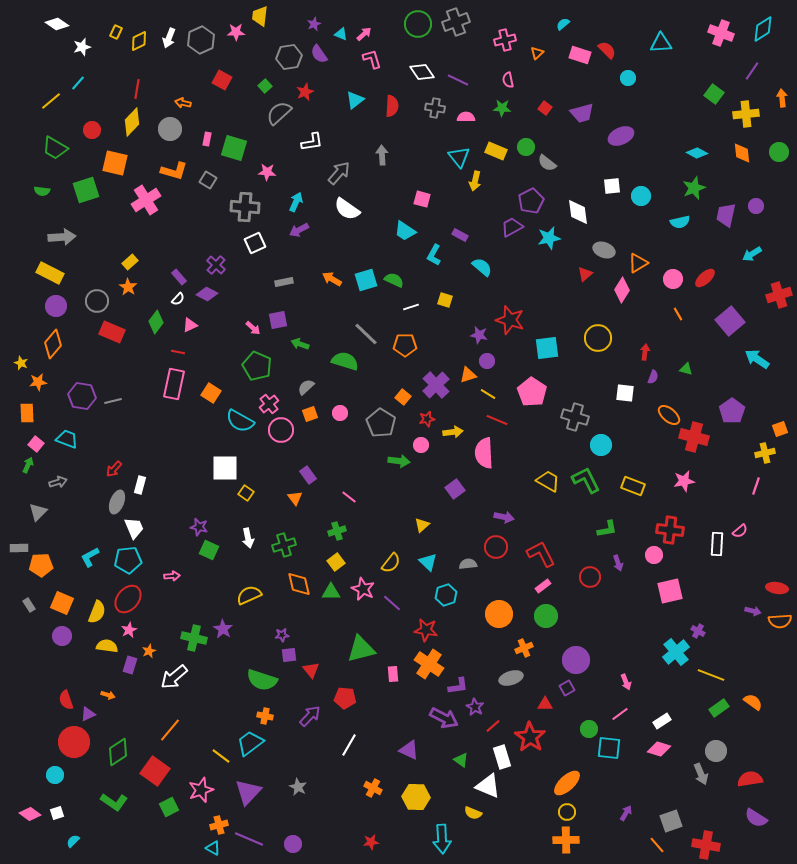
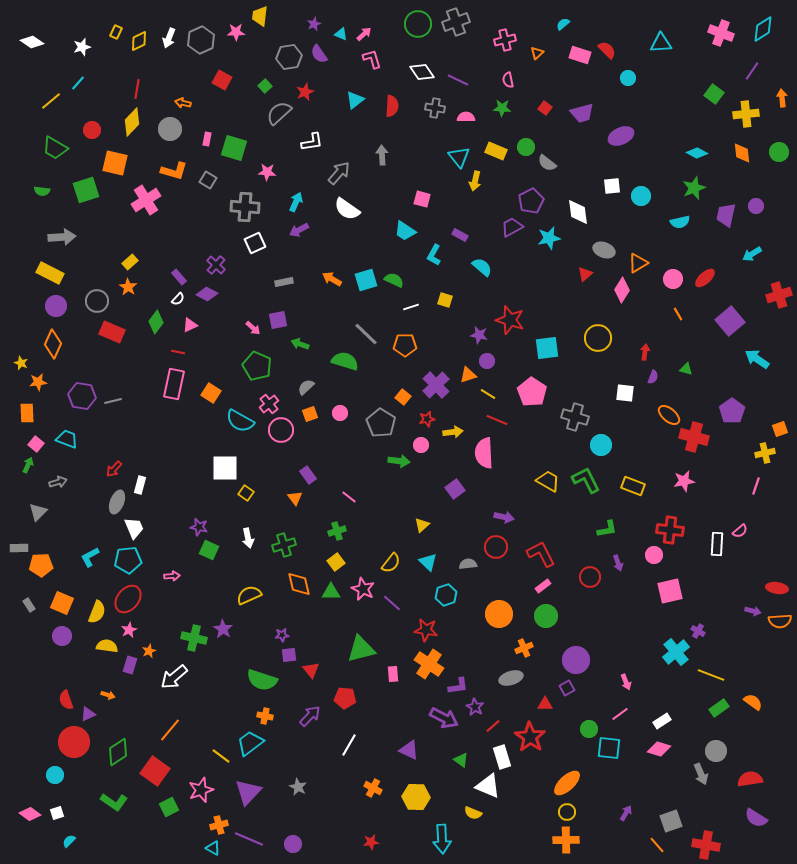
white diamond at (57, 24): moved 25 px left, 18 px down
orange diamond at (53, 344): rotated 16 degrees counterclockwise
cyan semicircle at (73, 841): moved 4 px left
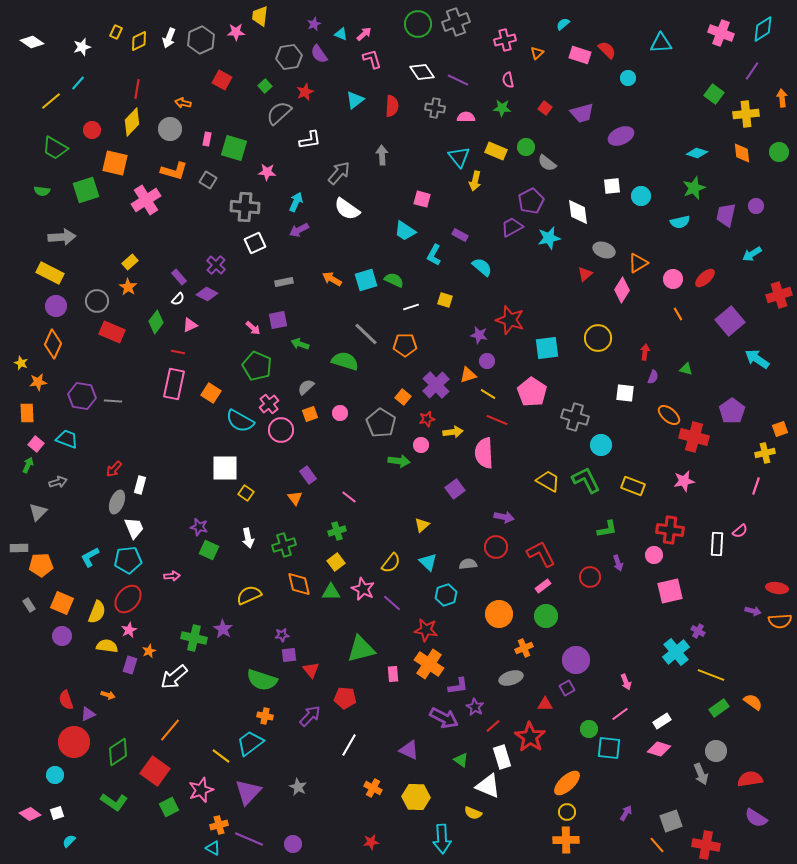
white L-shape at (312, 142): moved 2 px left, 2 px up
cyan diamond at (697, 153): rotated 10 degrees counterclockwise
gray line at (113, 401): rotated 18 degrees clockwise
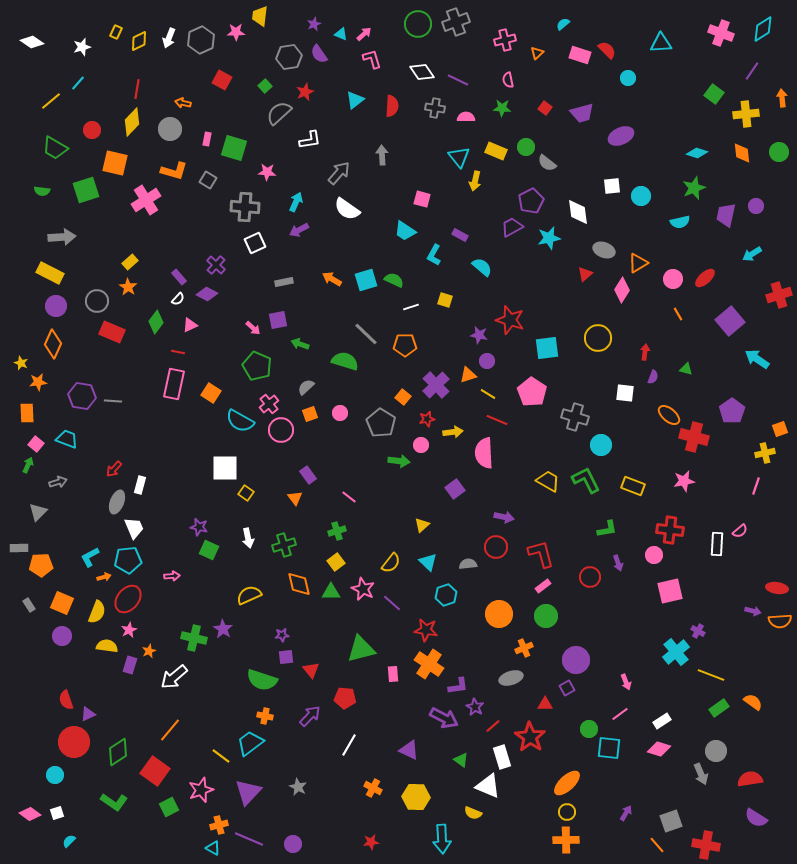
red L-shape at (541, 554): rotated 12 degrees clockwise
purple square at (289, 655): moved 3 px left, 2 px down
orange arrow at (108, 695): moved 4 px left, 118 px up; rotated 32 degrees counterclockwise
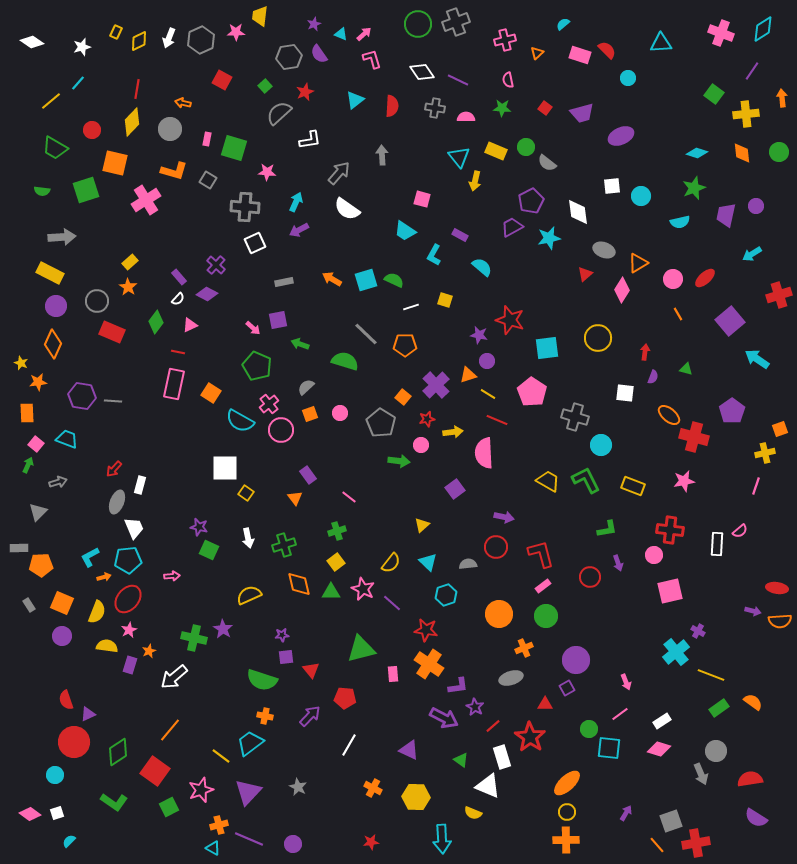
red cross at (706, 845): moved 10 px left, 2 px up; rotated 20 degrees counterclockwise
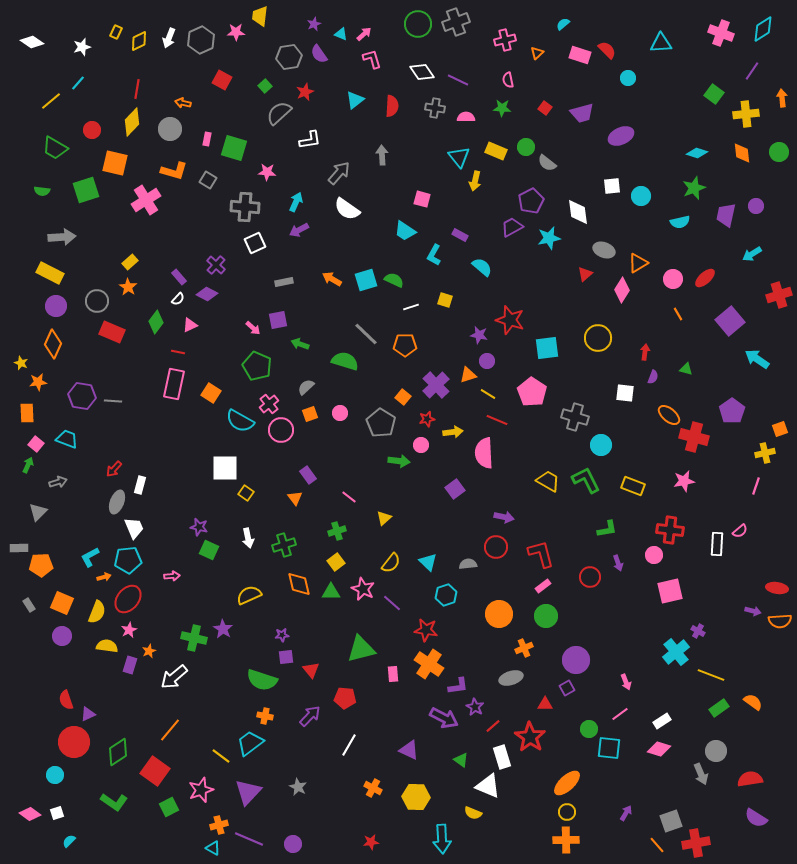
yellow triangle at (422, 525): moved 38 px left, 7 px up
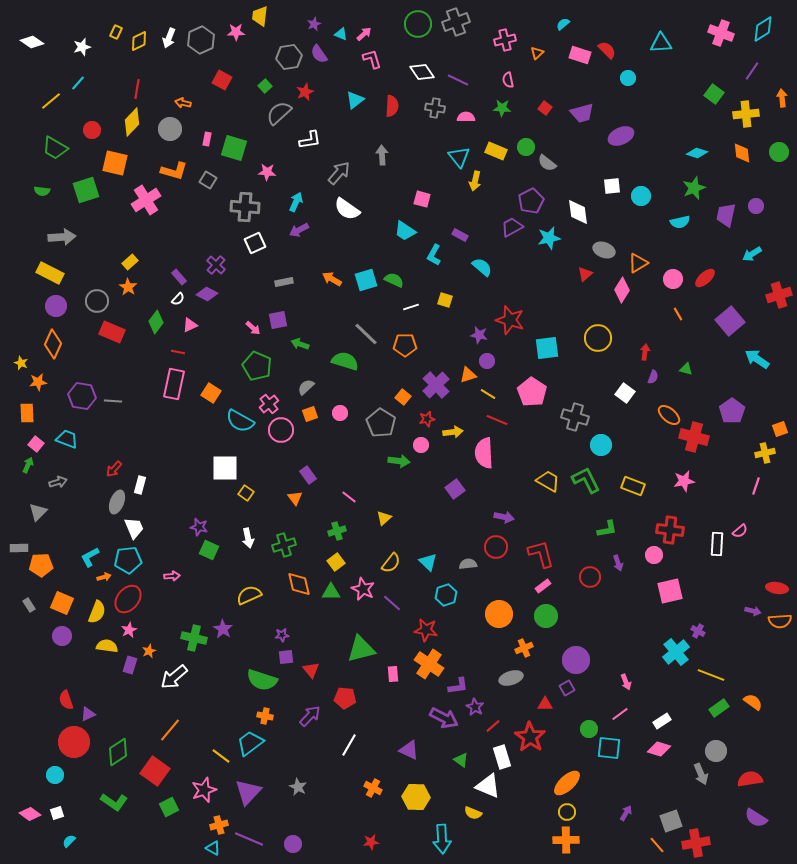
white square at (625, 393): rotated 30 degrees clockwise
pink star at (201, 790): moved 3 px right
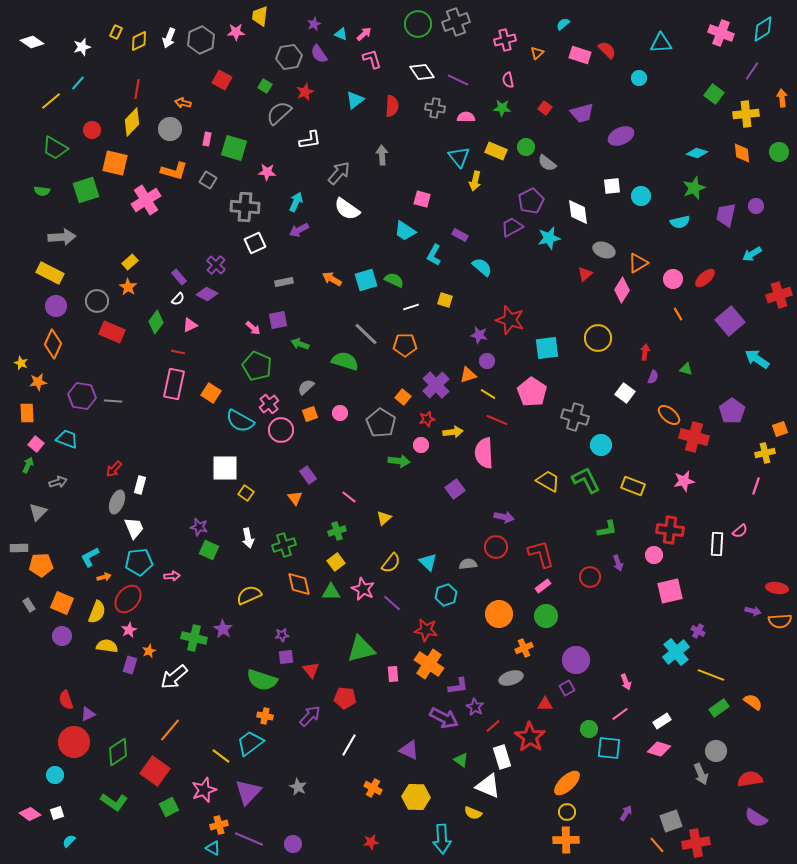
cyan circle at (628, 78): moved 11 px right
green square at (265, 86): rotated 16 degrees counterclockwise
cyan pentagon at (128, 560): moved 11 px right, 2 px down
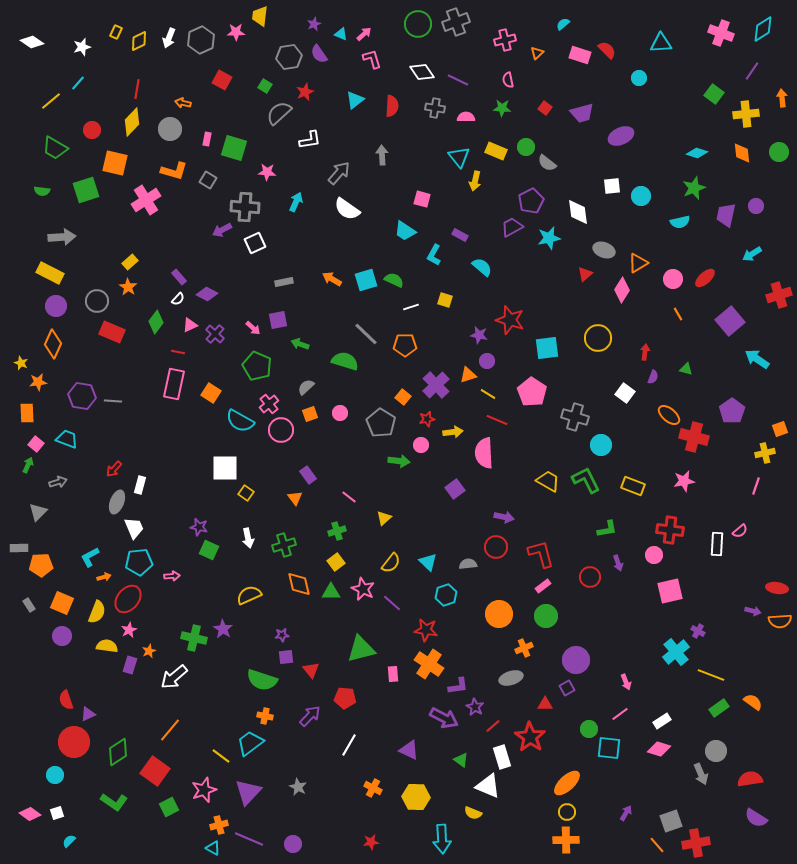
purple arrow at (299, 230): moved 77 px left
purple cross at (216, 265): moved 1 px left, 69 px down
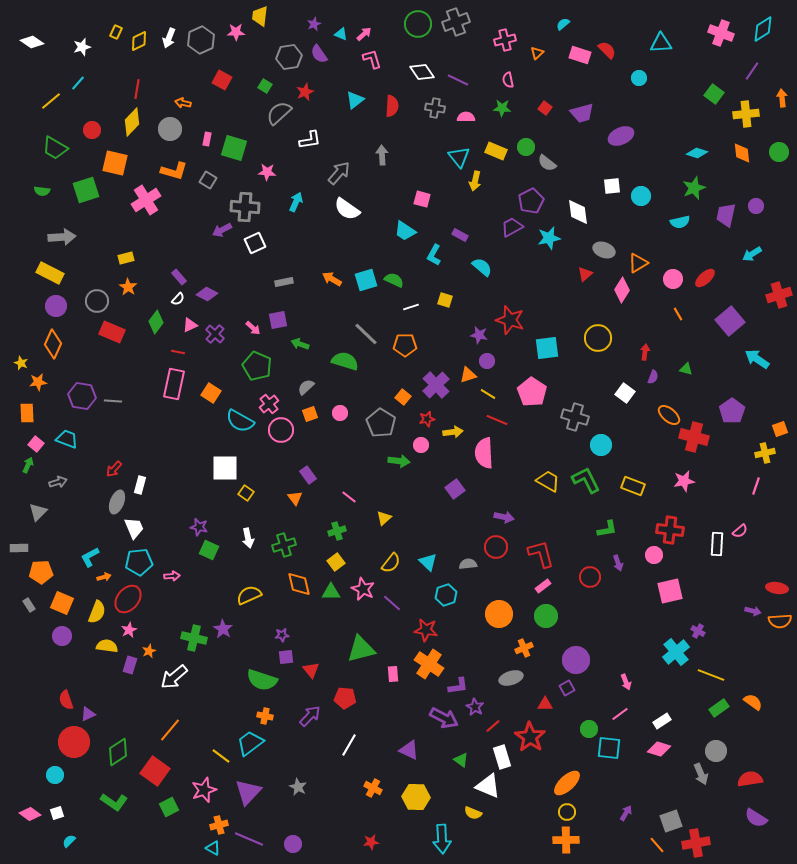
yellow rectangle at (130, 262): moved 4 px left, 4 px up; rotated 28 degrees clockwise
orange pentagon at (41, 565): moved 7 px down
